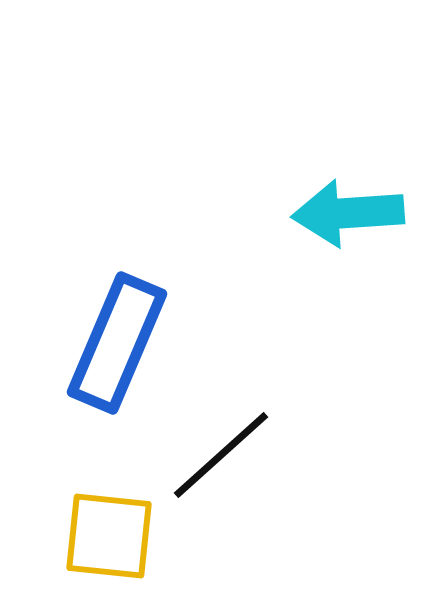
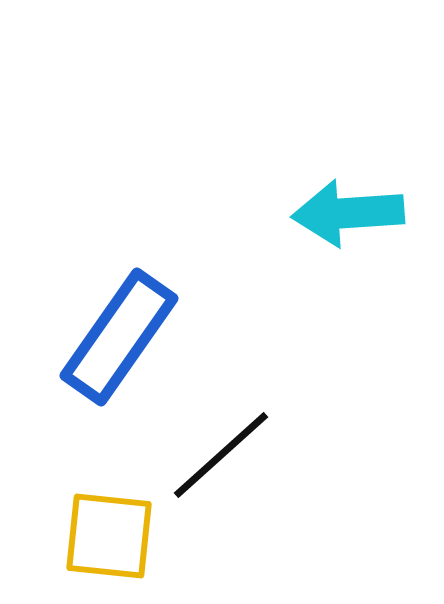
blue rectangle: moved 2 px right, 6 px up; rotated 12 degrees clockwise
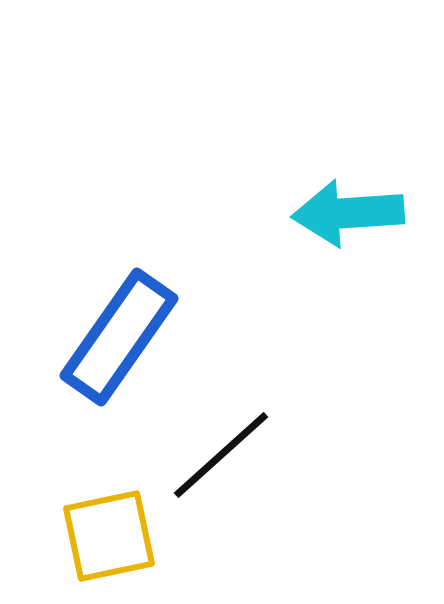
yellow square: rotated 18 degrees counterclockwise
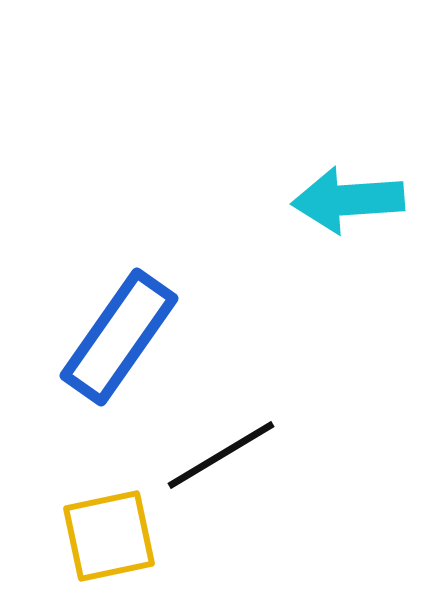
cyan arrow: moved 13 px up
black line: rotated 11 degrees clockwise
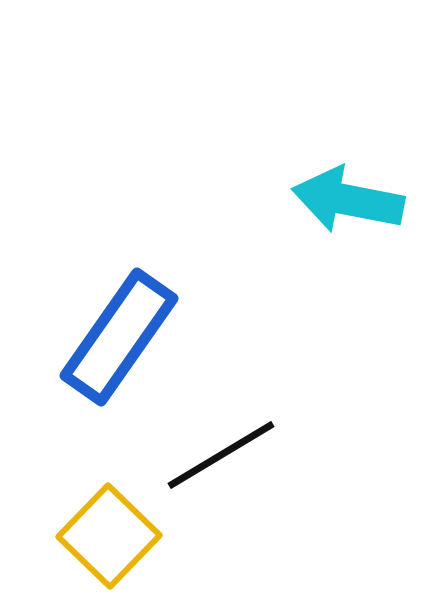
cyan arrow: rotated 15 degrees clockwise
yellow square: rotated 34 degrees counterclockwise
